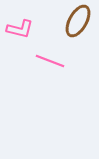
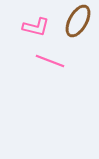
pink L-shape: moved 16 px right, 2 px up
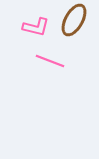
brown ellipse: moved 4 px left, 1 px up
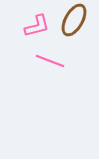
pink L-shape: moved 1 px right, 1 px up; rotated 28 degrees counterclockwise
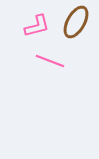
brown ellipse: moved 2 px right, 2 px down
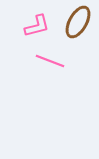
brown ellipse: moved 2 px right
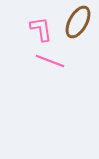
pink L-shape: moved 4 px right, 3 px down; rotated 84 degrees counterclockwise
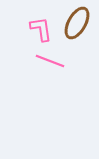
brown ellipse: moved 1 px left, 1 px down
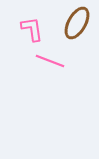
pink L-shape: moved 9 px left
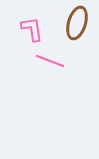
brown ellipse: rotated 12 degrees counterclockwise
